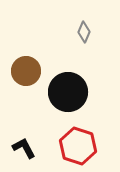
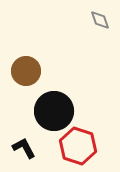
gray diamond: moved 16 px right, 12 px up; rotated 40 degrees counterclockwise
black circle: moved 14 px left, 19 px down
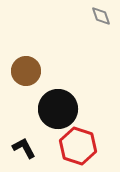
gray diamond: moved 1 px right, 4 px up
black circle: moved 4 px right, 2 px up
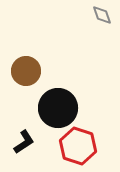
gray diamond: moved 1 px right, 1 px up
black circle: moved 1 px up
black L-shape: moved 6 px up; rotated 85 degrees clockwise
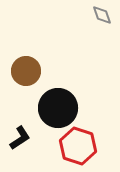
black L-shape: moved 4 px left, 4 px up
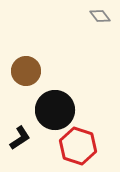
gray diamond: moved 2 px left, 1 px down; rotated 20 degrees counterclockwise
black circle: moved 3 px left, 2 px down
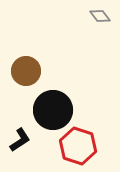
black circle: moved 2 px left
black L-shape: moved 2 px down
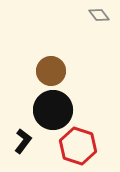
gray diamond: moved 1 px left, 1 px up
brown circle: moved 25 px right
black L-shape: moved 3 px right, 1 px down; rotated 20 degrees counterclockwise
